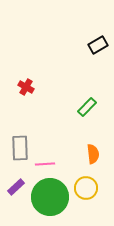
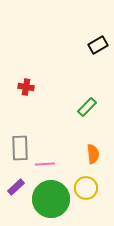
red cross: rotated 21 degrees counterclockwise
green circle: moved 1 px right, 2 px down
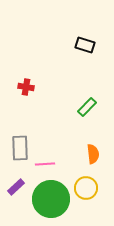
black rectangle: moved 13 px left; rotated 48 degrees clockwise
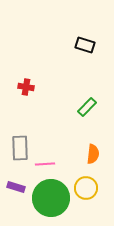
orange semicircle: rotated 12 degrees clockwise
purple rectangle: rotated 60 degrees clockwise
green circle: moved 1 px up
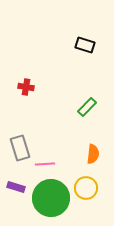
gray rectangle: rotated 15 degrees counterclockwise
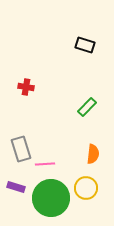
gray rectangle: moved 1 px right, 1 px down
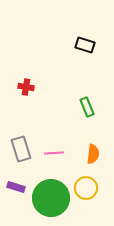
green rectangle: rotated 66 degrees counterclockwise
pink line: moved 9 px right, 11 px up
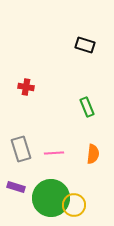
yellow circle: moved 12 px left, 17 px down
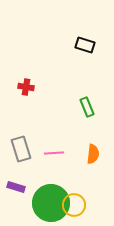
green circle: moved 5 px down
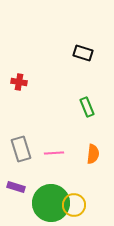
black rectangle: moved 2 px left, 8 px down
red cross: moved 7 px left, 5 px up
